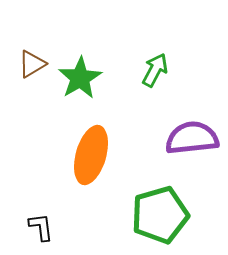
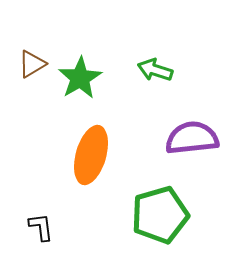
green arrow: rotated 100 degrees counterclockwise
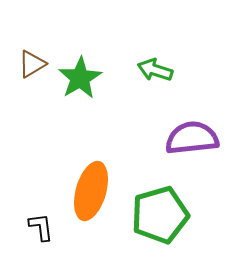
orange ellipse: moved 36 px down
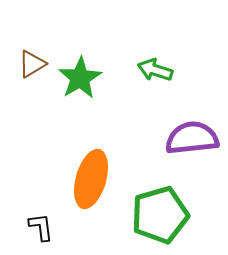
orange ellipse: moved 12 px up
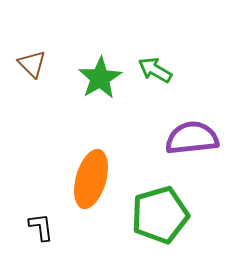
brown triangle: rotated 44 degrees counterclockwise
green arrow: rotated 12 degrees clockwise
green star: moved 20 px right
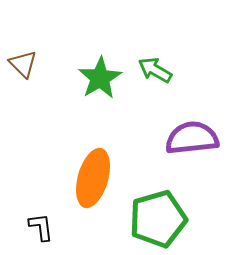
brown triangle: moved 9 px left
orange ellipse: moved 2 px right, 1 px up
green pentagon: moved 2 px left, 4 px down
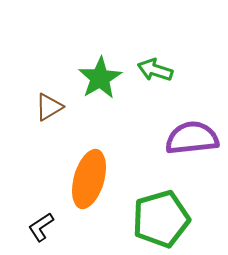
brown triangle: moved 26 px right, 43 px down; rotated 44 degrees clockwise
green arrow: rotated 12 degrees counterclockwise
orange ellipse: moved 4 px left, 1 px down
green pentagon: moved 3 px right
black L-shape: rotated 116 degrees counterclockwise
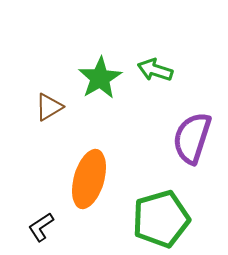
purple semicircle: rotated 66 degrees counterclockwise
